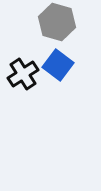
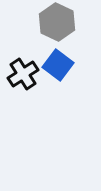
gray hexagon: rotated 9 degrees clockwise
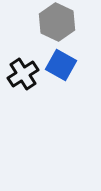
blue square: moved 3 px right; rotated 8 degrees counterclockwise
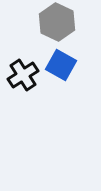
black cross: moved 1 px down
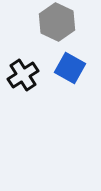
blue square: moved 9 px right, 3 px down
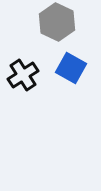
blue square: moved 1 px right
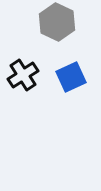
blue square: moved 9 px down; rotated 36 degrees clockwise
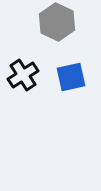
blue square: rotated 12 degrees clockwise
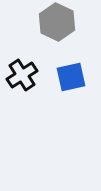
black cross: moved 1 px left
